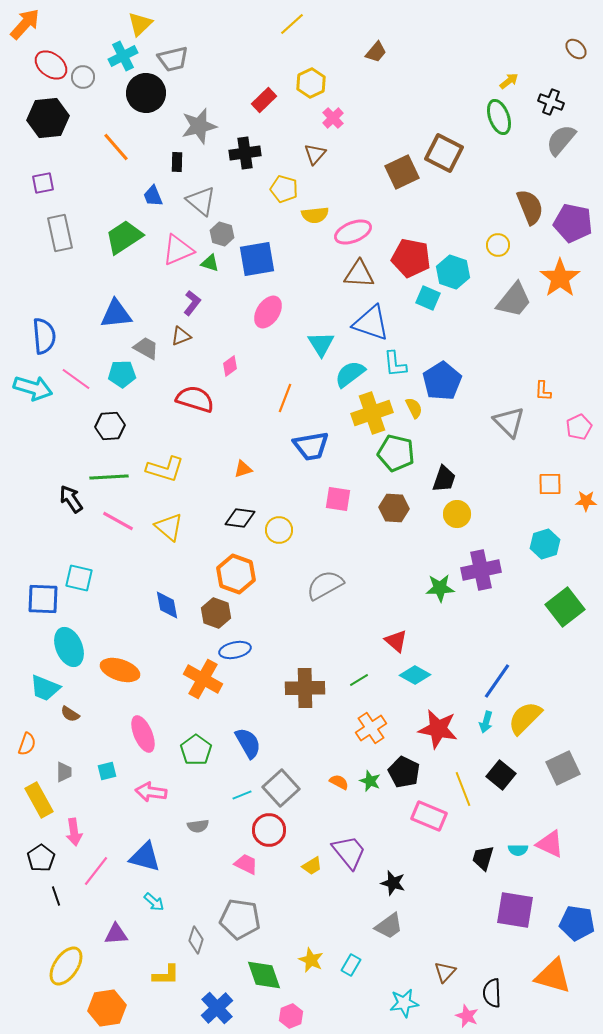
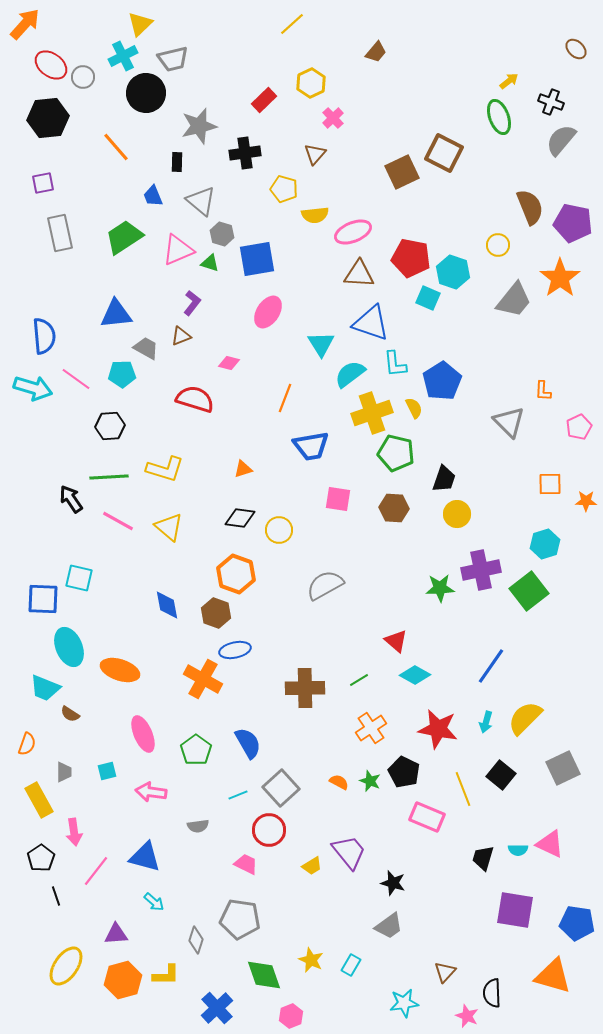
pink diamond at (230, 366): moved 1 px left, 3 px up; rotated 50 degrees clockwise
green square at (565, 607): moved 36 px left, 16 px up
blue line at (497, 681): moved 6 px left, 15 px up
cyan line at (242, 795): moved 4 px left
pink rectangle at (429, 816): moved 2 px left, 1 px down
orange hexagon at (107, 1008): moved 16 px right, 28 px up; rotated 6 degrees counterclockwise
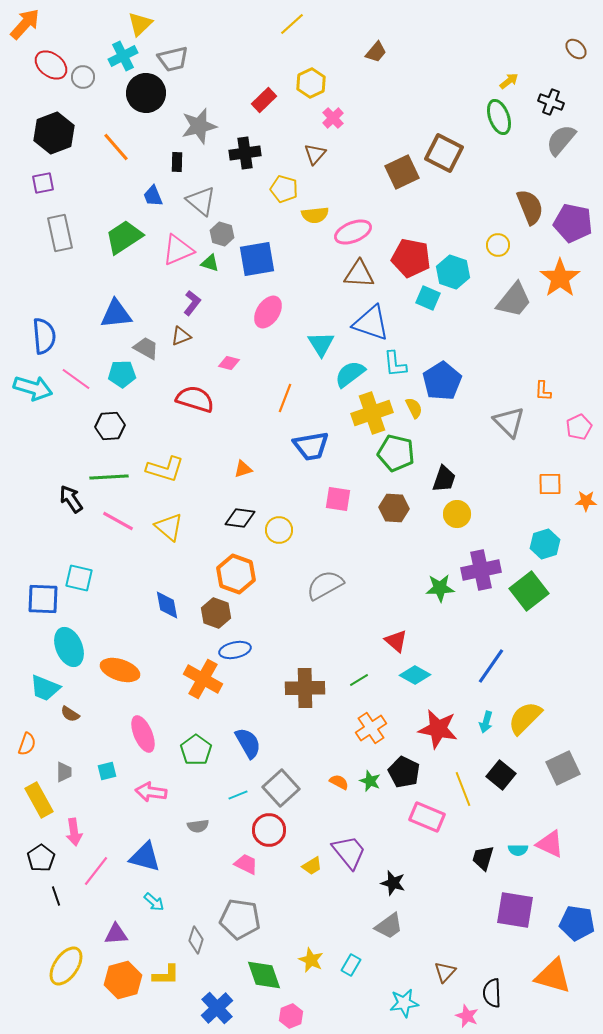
black hexagon at (48, 118): moved 6 px right, 15 px down; rotated 15 degrees counterclockwise
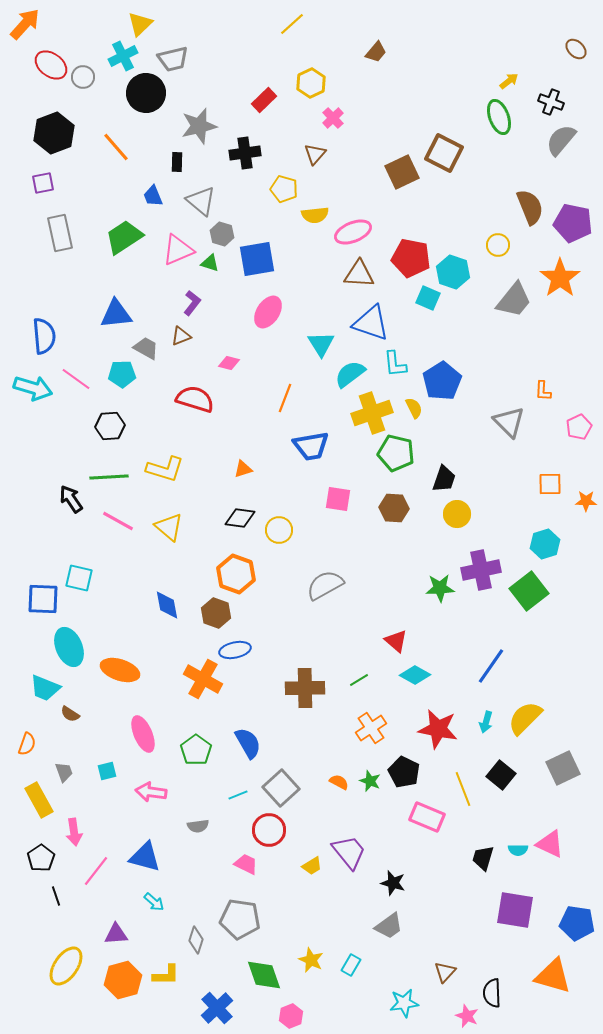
gray trapezoid at (64, 772): rotated 20 degrees counterclockwise
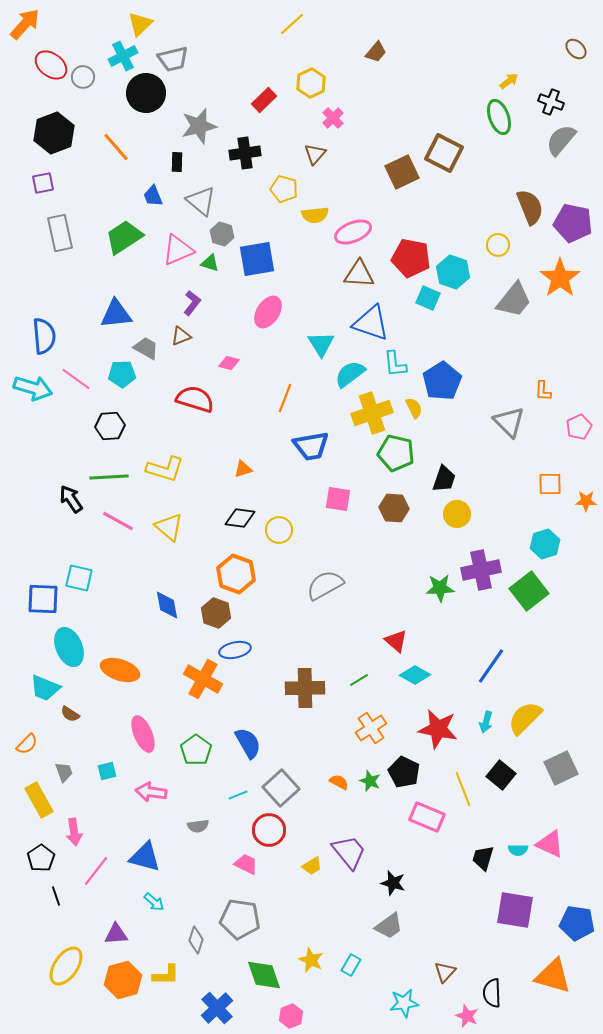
orange semicircle at (27, 744): rotated 25 degrees clockwise
gray square at (563, 768): moved 2 px left
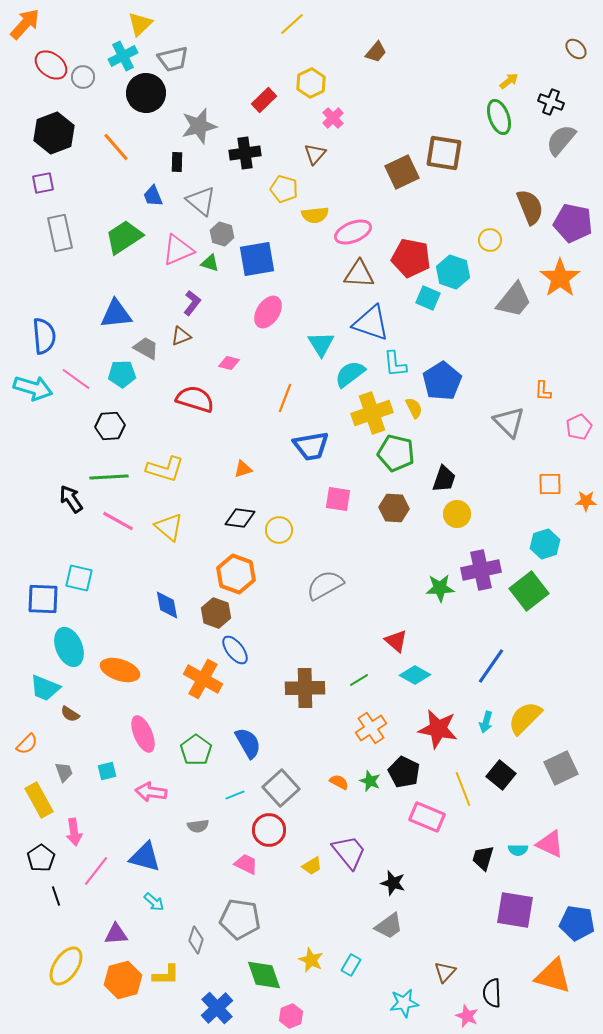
brown square at (444, 153): rotated 18 degrees counterclockwise
yellow circle at (498, 245): moved 8 px left, 5 px up
blue ellipse at (235, 650): rotated 64 degrees clockwise
cyan line at (238, 795): moved 3 px left
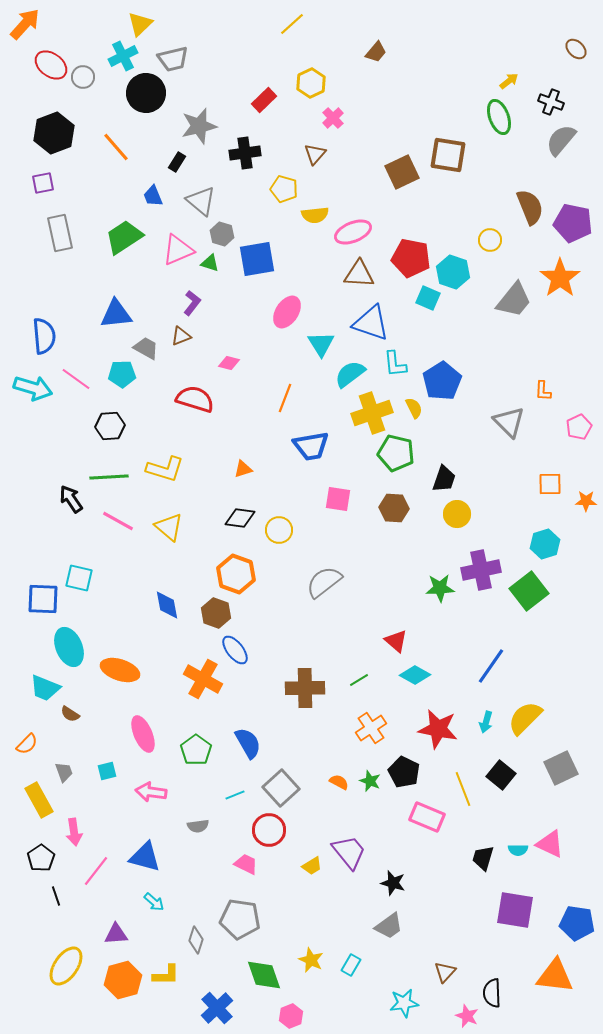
brown square at (444, 153): moved 4 px right, 2 px down
black rectangle at (177, 162): rotated 30 degrees clockwise
pink ellipse at (268, 312): moved 19 px right
gray semicircle at (325, 585): moved 1 px left, 3 px up; rotated 9 degrees counterclockwise
orange triangle at (553, 976): moved 2 px right; rotated 9 degrees counterclockwise
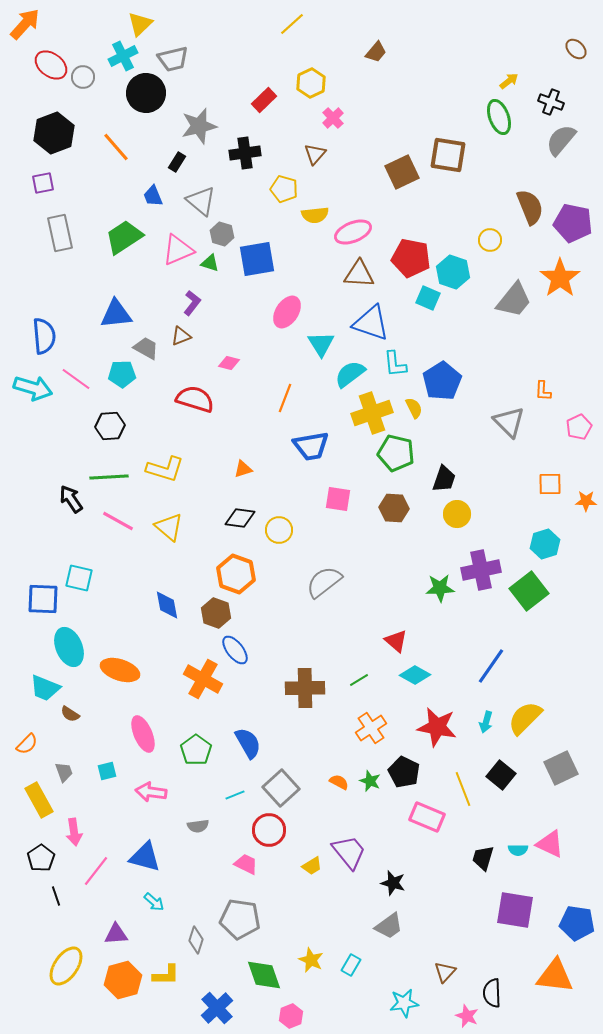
red star at (438, 729): moved 1 px left, 2 px up
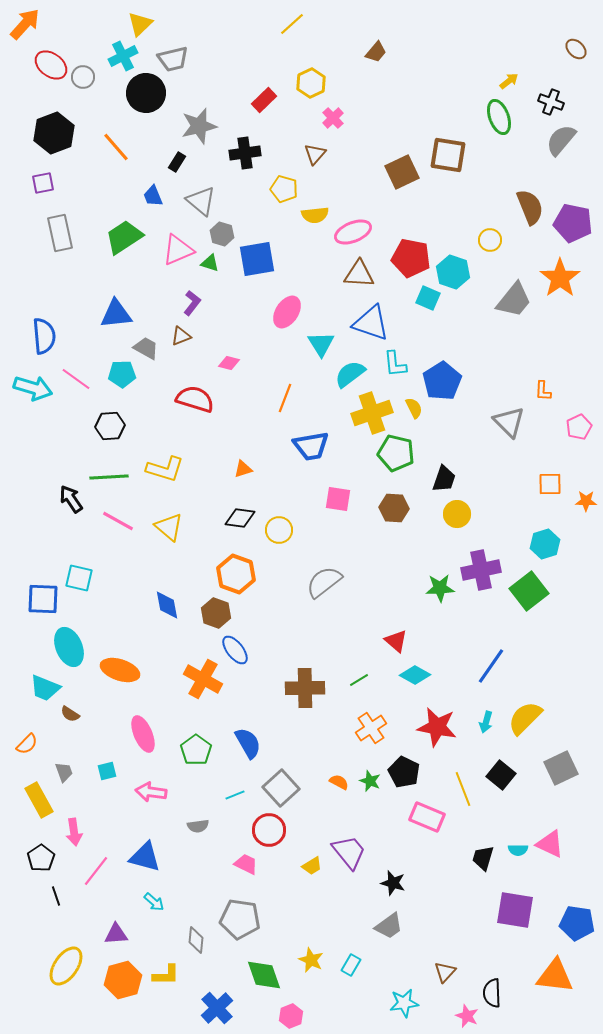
gray diamond at (196, 940): rotated 12 degrees counterclockwise
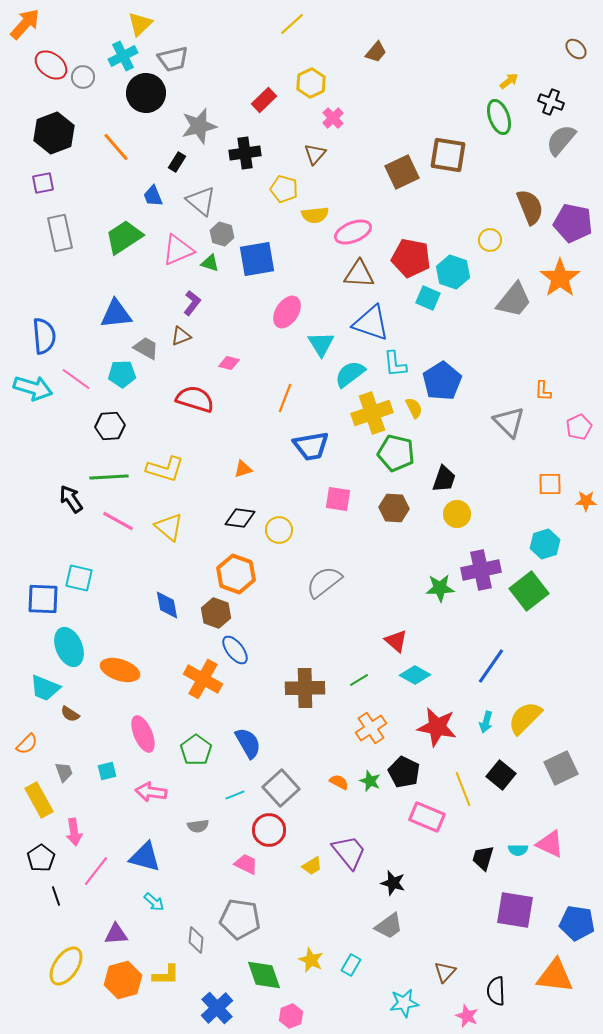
black semicircle at (492, 993): moved 4 px right, 2 px up
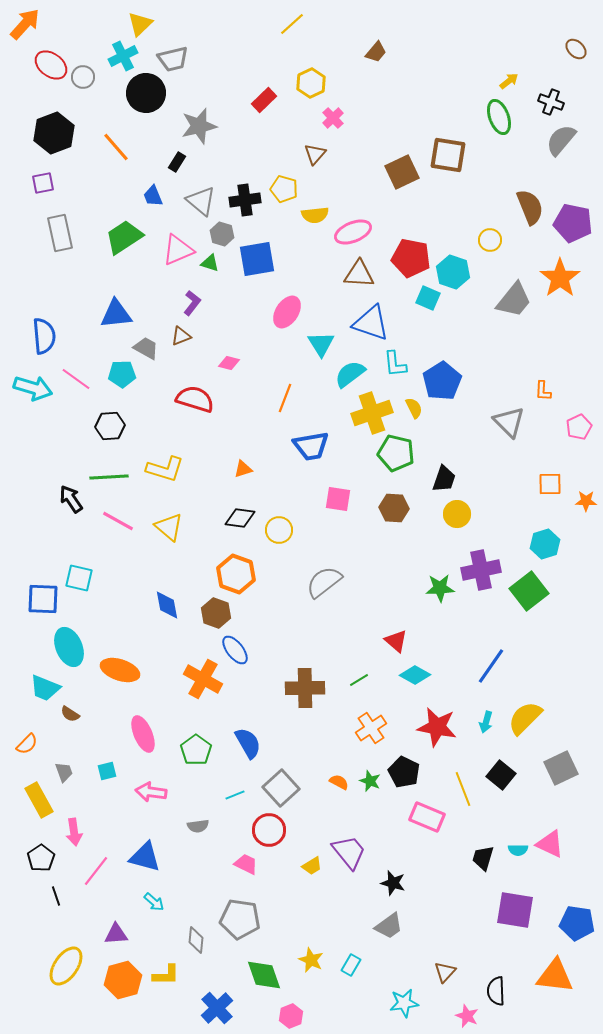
black cross at (245, 153): moved 47 px down
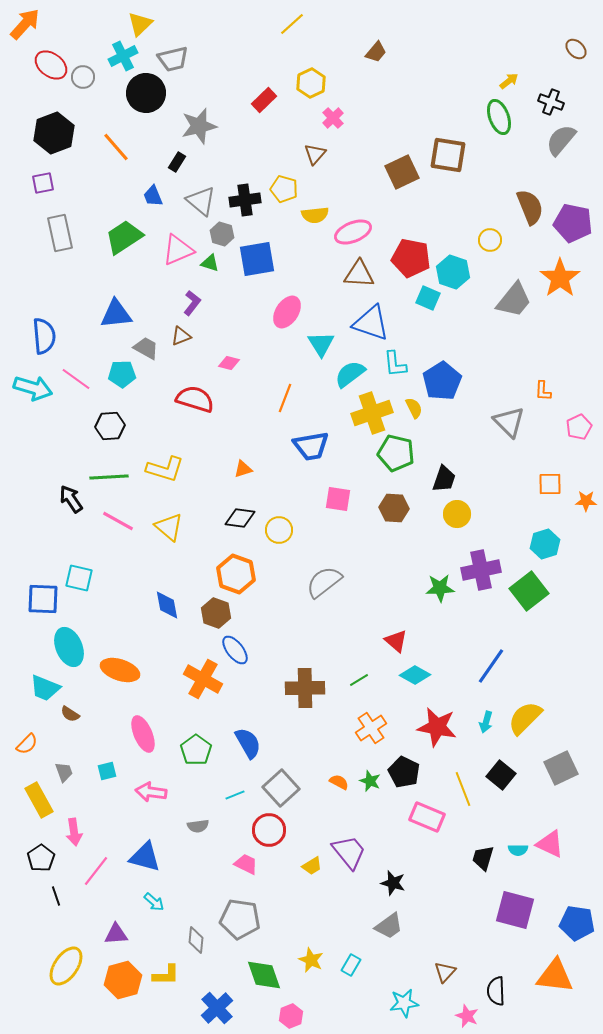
purple square at (515, 910): rotated 6 degrees clockwise
